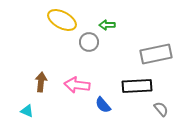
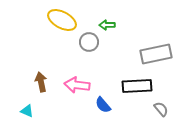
brown arrow: rotated 18 degrees counterclockwise
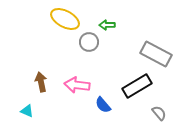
yellow ellipse: moved 3 px right, 1 px up
gray rectangle: rotated 40 degrees clockwise
black rectangle: rotated 28 degrees counterclockwise
gray semicircle: moved 2 px left, 4 px down
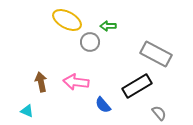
yellow ellipse: moved 2 px right, 1 px down
green arrow: moved 1 px right, 1 px down
gray circle: moved 1 px right
pink arrow: moved 1 px left, 3 px up
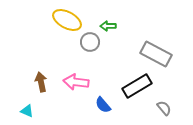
gray semicircle: moved 5 px right, 5 px up
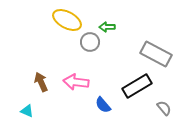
green arrow: moved 1 px left, 1 px down
brown arrow: rotated 12 degrees counterclockwise
